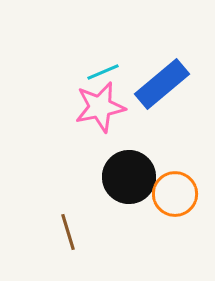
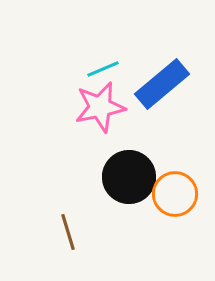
cyan line: moved 3 px up
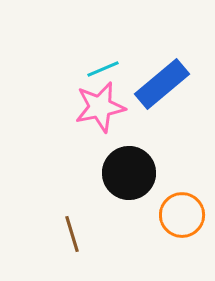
black circle: moved 4 px up
orange circle: moved 7 px right, 21 px down
brown line: moved 4 px right, 2 px down
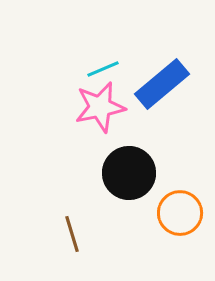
orange circle: moved 2 px left, 2 px up
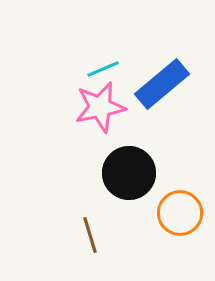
brown line: moved 18 px right, 1 px down
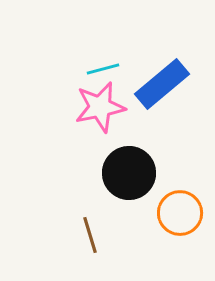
cyan line: rotated 8 degrees clockwise
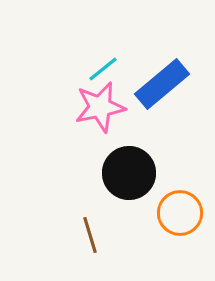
cyan line: rotated 24 degrees counterclockwise
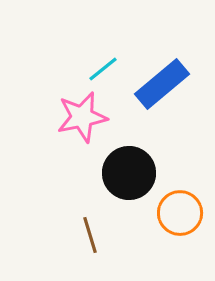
pink star: moved 18 px left, 10 px down
